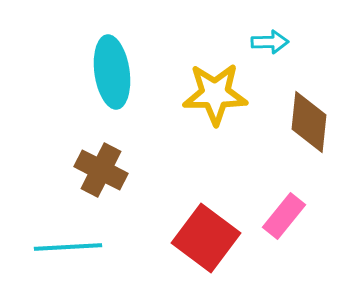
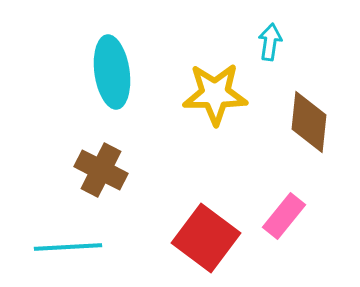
cyan arrow: rotated 81 degrees counterclockwise
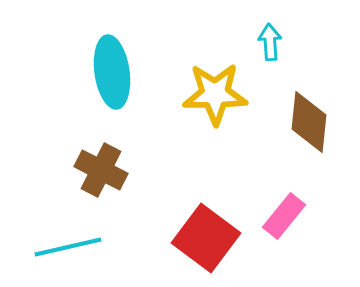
cyan arrow: rotated 12 degrees counterclockwise
cyan line: rotated 10 degrees counterclockwise
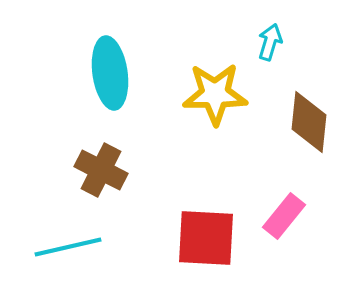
cyan arrow: rotated 21 degrees clockwise
cyan ellipse: moved 2 px left, 1 px down
red square: rotated 34 degrees counterclockwise
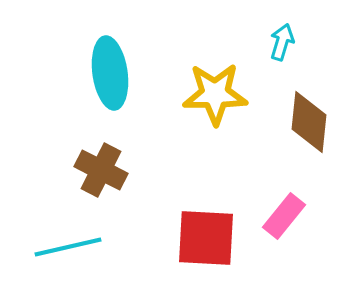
cyan arrow: moved 12 px right
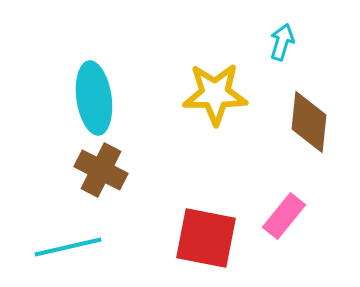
cyan ellipse: moved 16 px left, 25 px down
red square: rotated 8 degrees clockwise
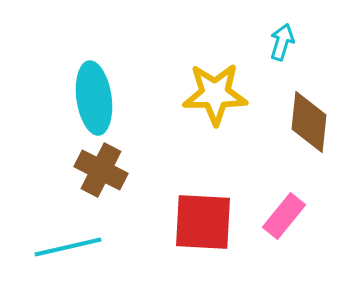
red square: moved 3 px left, 16 px up; rotated 8 degrees counterclockwise
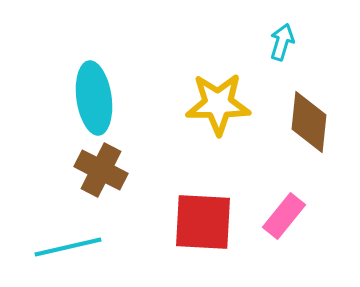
yellow star: moved 3 px right, 10 px down
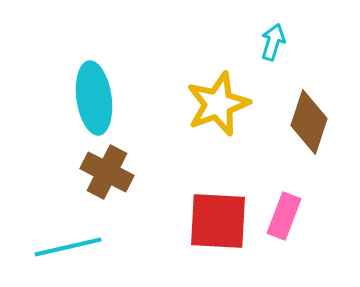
cyan arrow: moved 9 px left
yellow star: rotated 20 degrees counterclockwise
brown diamond: rotated 12 degrees clockwise
brown cross: moved 6 px right, 2 px down
pink rectangle: rotated 18 degrees counterclockwise
red square: moved 15 px right, 1 px up
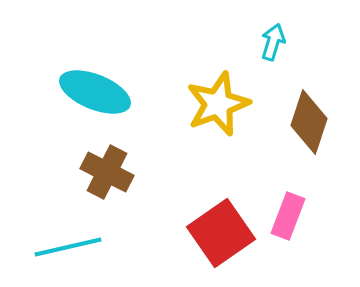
cyan ellipse: moved 1 px right, 6 px up; rotated 60 degrees counterclockwise
pink rectangle: moved 4 px right
red square: moved 3 px right, 12 px down; rotated 38 degrees counterclockwise
